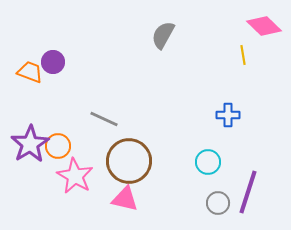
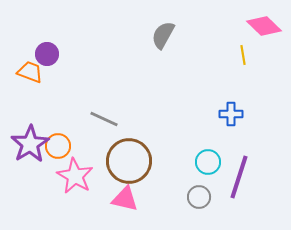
purple circle: moved 6 px left, 8 px up
blue cross: moved 3 px right, 1 px up
purple line: moved 9 px left, 15 px up
gray circle: moved 19 px left, 6 px up
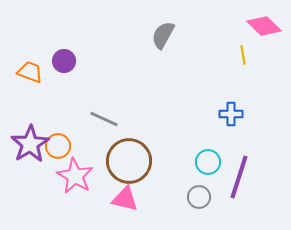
purple circle: moved 17 px right, 7 px down
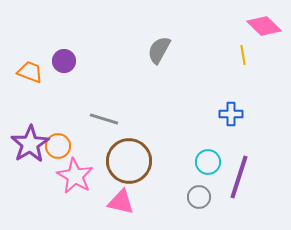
gray semicircle: moved 4 px left, 15 px down
gray line: rotated 8 degrees counterclockwise
pink triangle: moved 4 px left, 3 px down
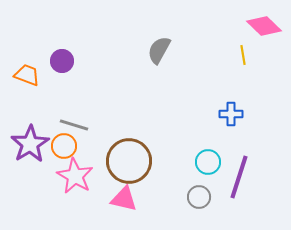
purple circle: moved 2 px left
orange trapezoid: moved 3 px left, 3 px down
gray line: moved 30 px left, 6 px down
orange circle: moved 6 px right
pink triangle: moved 3 px right, 3 px up
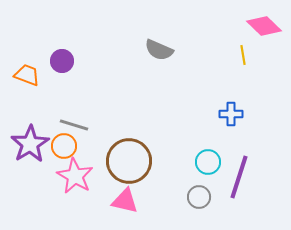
gray semicircle: rotated 96 degrees counterclockwise
pink triangle: moved 1 px right, 2 px down
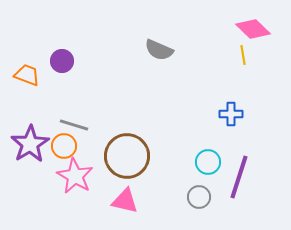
pink diamond: moved 11 px left, 3 px down
brown circle: moved 2 px left, 5 px up
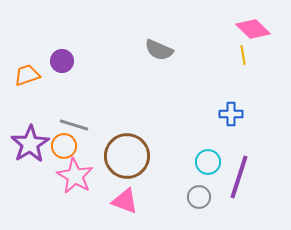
orange trapezoid: rotated 40 degrees counterclockwise
pink triangle: rotated 8 degrees clockwise
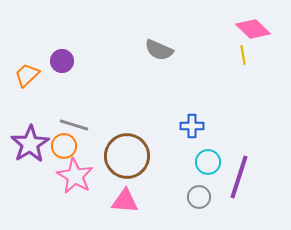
orange trapezoid: rotated 24 degrees counterclockwise
blue cross: moved 39 px left, 12 px down
pink triangle: rotated 16 degrees counterclockwise
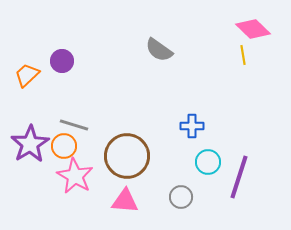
gray semicircle: rotated 12 degrees clockwise
gray circle: moved 18 px left
